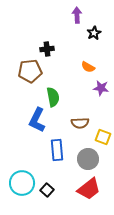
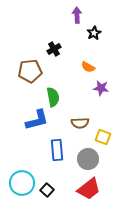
black cross: moved 7 px right; rotated 24 degrees counterclockwise
blue L-shape: rotated 130 degrees counterclockwise
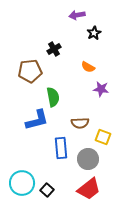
purple arrow: rotated 98 degrees counterclockwise
purple star: moved 1 px down
blue rectangle: moved 4 px right, 2 px up
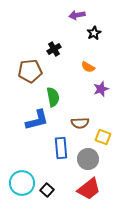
purple star: rotated 28 degrees counterclockwise
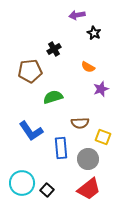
black star: rotated 16 degrees counterclockwise
green semicircle: rotated 96 degrees counterclockwise
blue L-shape: moved 6 px left, 11 px down; rotated 70 degrees clockwise
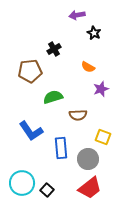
brown semicircle: moved 2 px left, 8 px up
red trapezoid: moved 1 px right, 1 px up
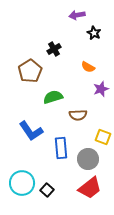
brown pentagon: rotated 25 degrees counterclockwise
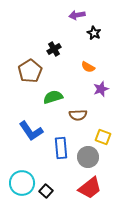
gray circle: moved 2 px up
black square: moved 1 px left, 1 px down
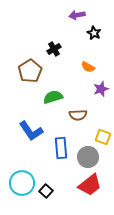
red trapezoid: moved 3 px up
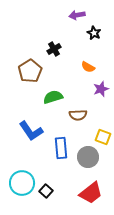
red trapezoid: moved 1 px right, 8 px down
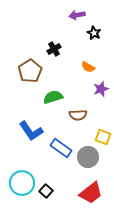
blue rectangle: rotated 50 degrees counterclockwise
